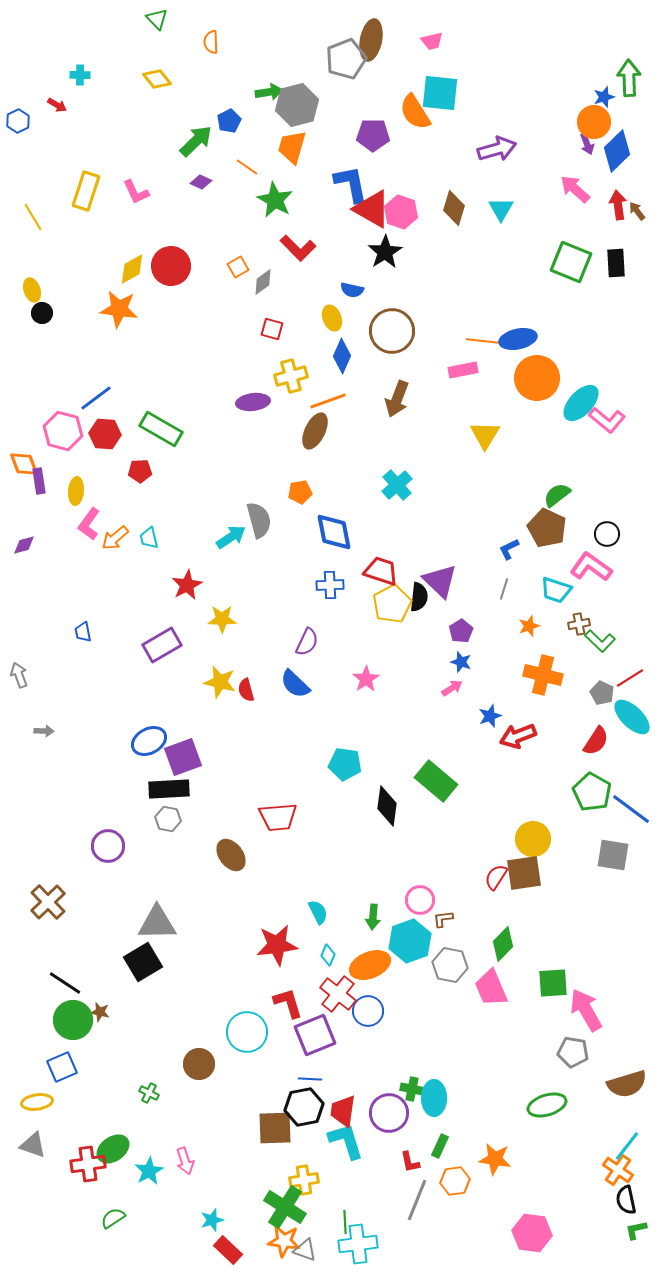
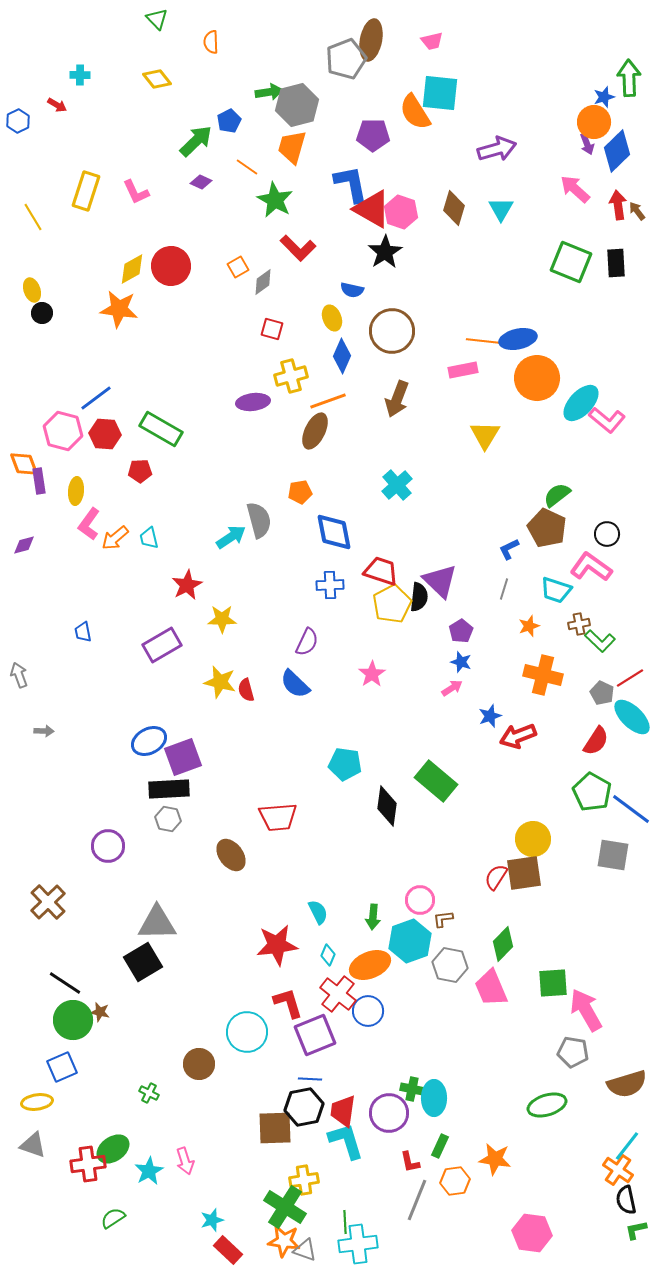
pink star at (366, 679): moved 6 px right, 5 px up
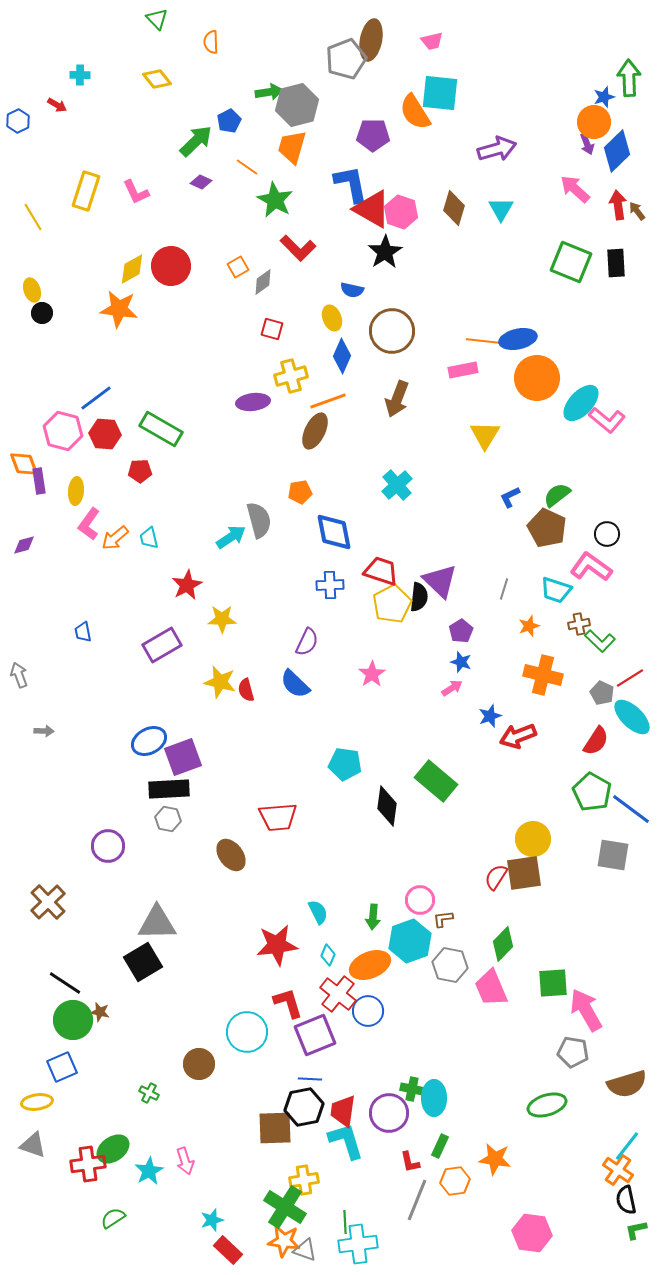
blue L-shape at (509, 549): moved 1 px right, 52 px up
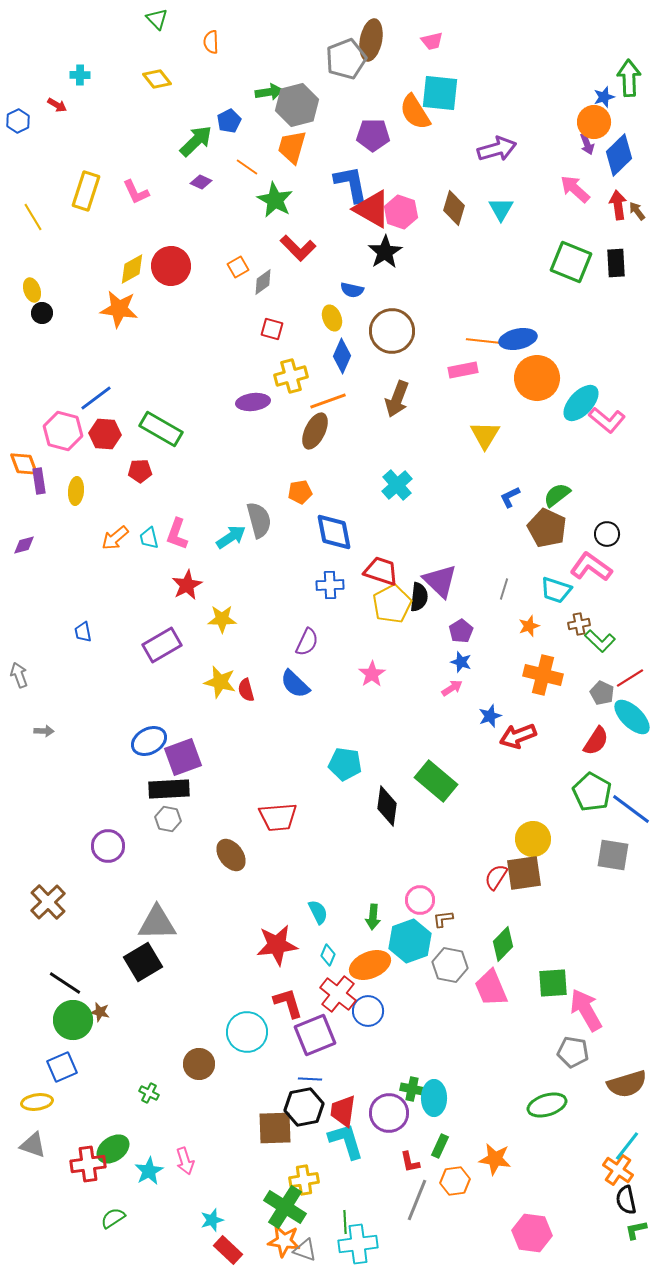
blue diamond at (617, 151): moved 2 px right, 4 px down
pink L-shape at (89, 524): moved 88 px right, 10 px down; rotated 16 degrees counterclockwise
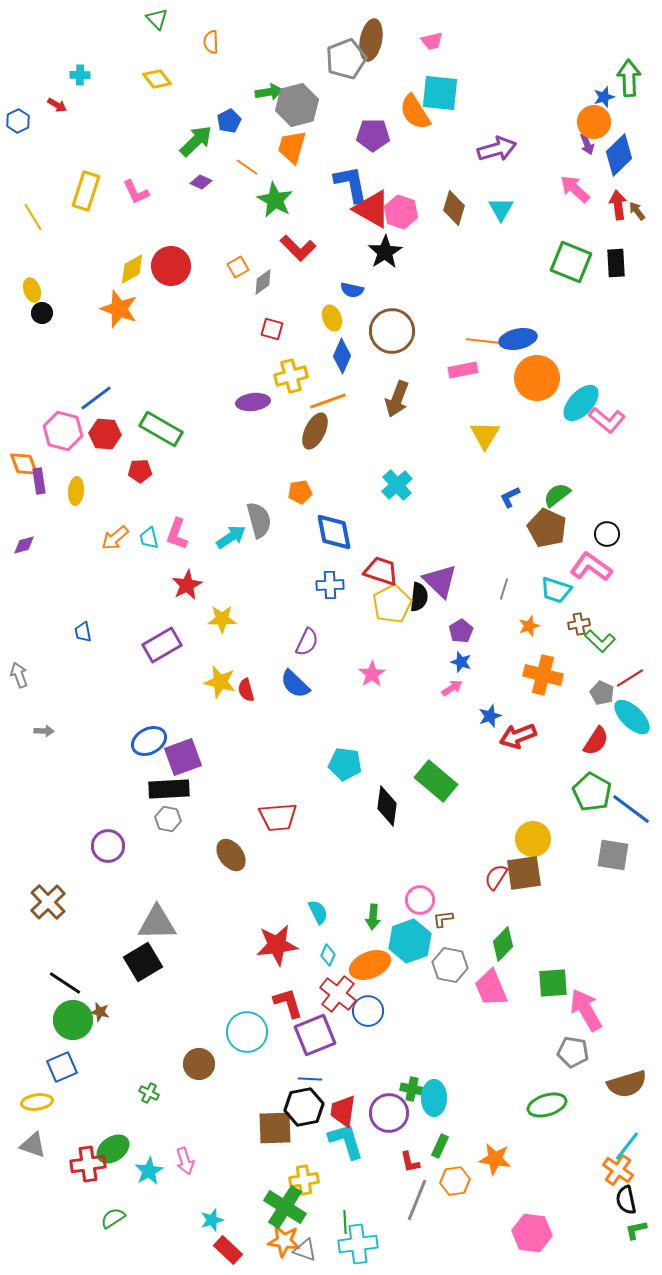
orange star at (119, 309): rotated 12 degrees clockwise
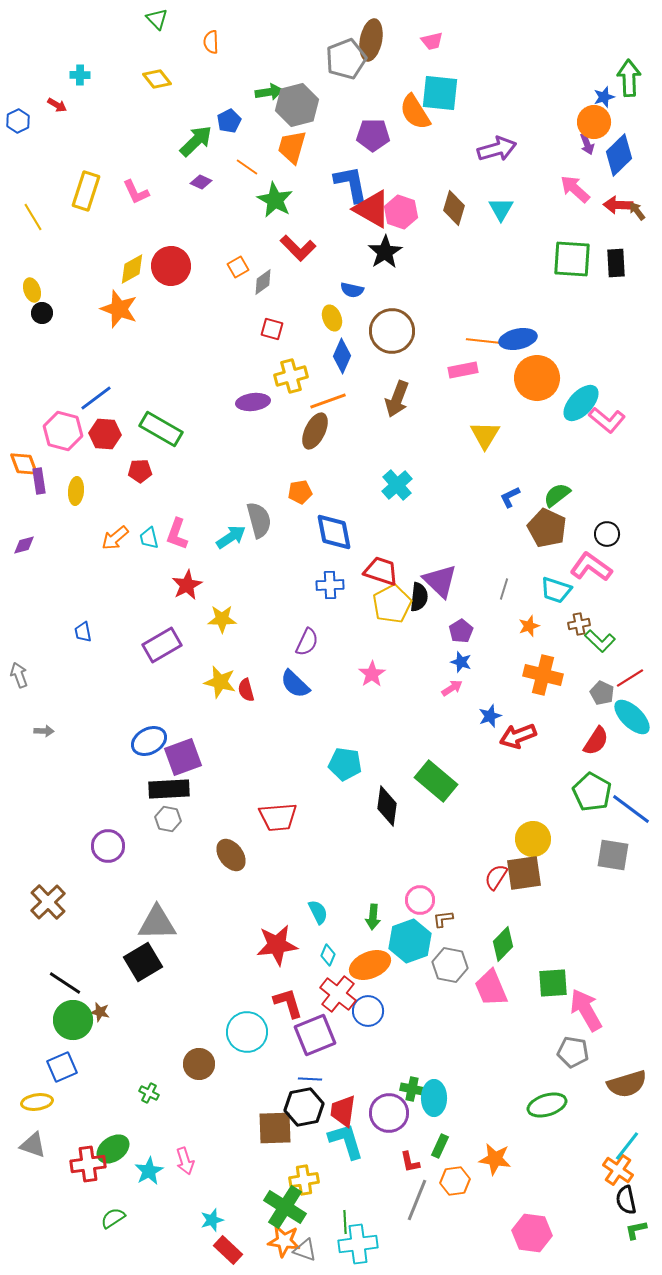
red arrow at (618, 205): rotated 80 degrees counterclockwise
green square at (571, 262): moved 1 px right, 3 px up; rotated 18 degrees counterclockwise
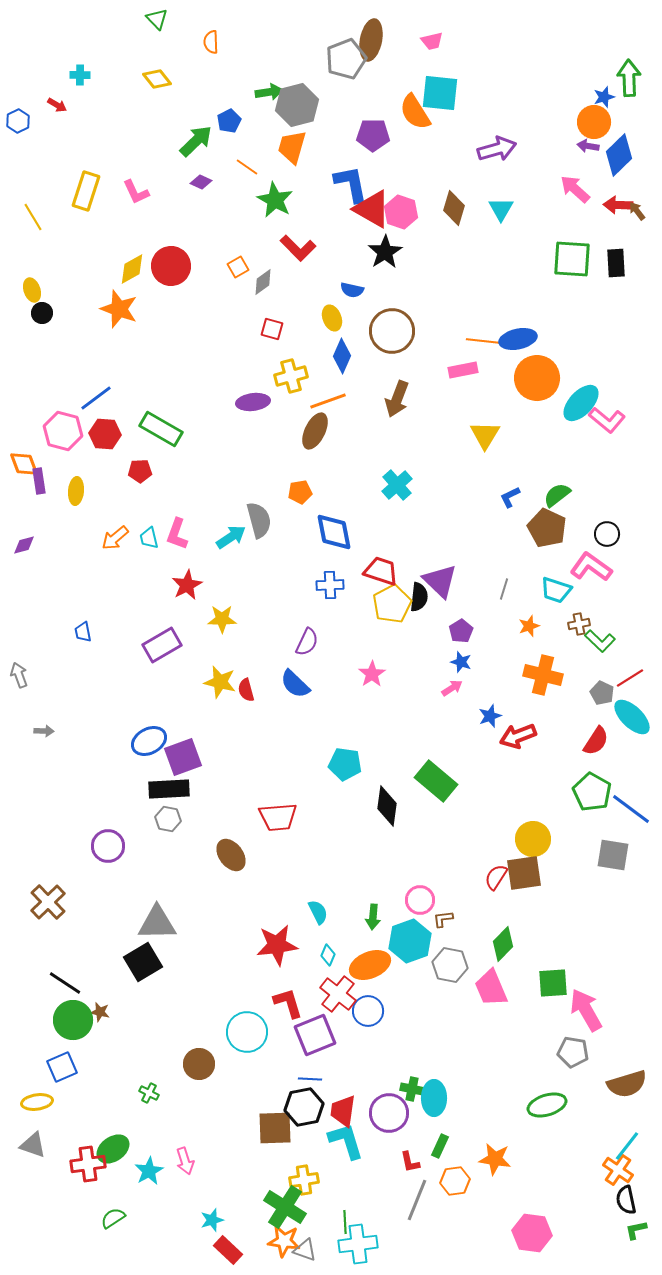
purple arrow at (587, 144): moved 1 px right, 2 px down; rotated 120 degrees clockwise
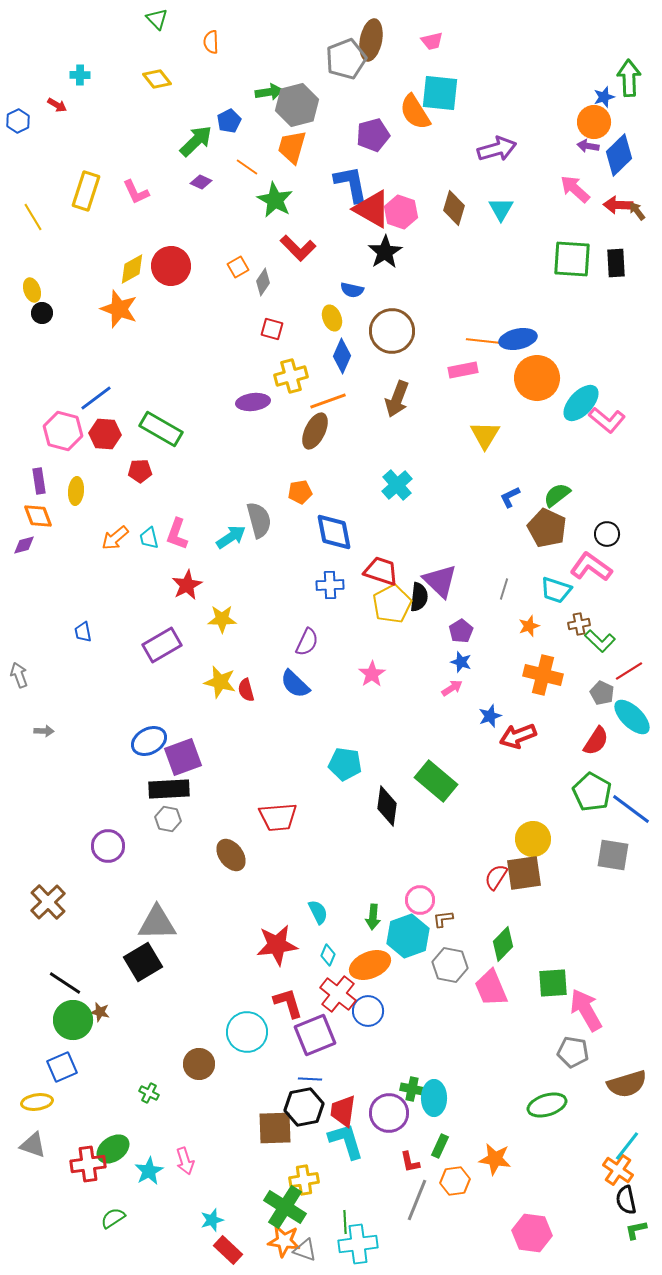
purple pentagon at (373, 135): rotated 16 degrees counterclockwise
gray diamond at (263, 282): rotated 20 degrees counterclockwise
orange diamond at (24, 464): moved 14 px right, 52 px down
red line at (630, 678): moved 1 px left, 7 px up
cyan hexagon at (410, 941): moved 2 px left, 5 px up
